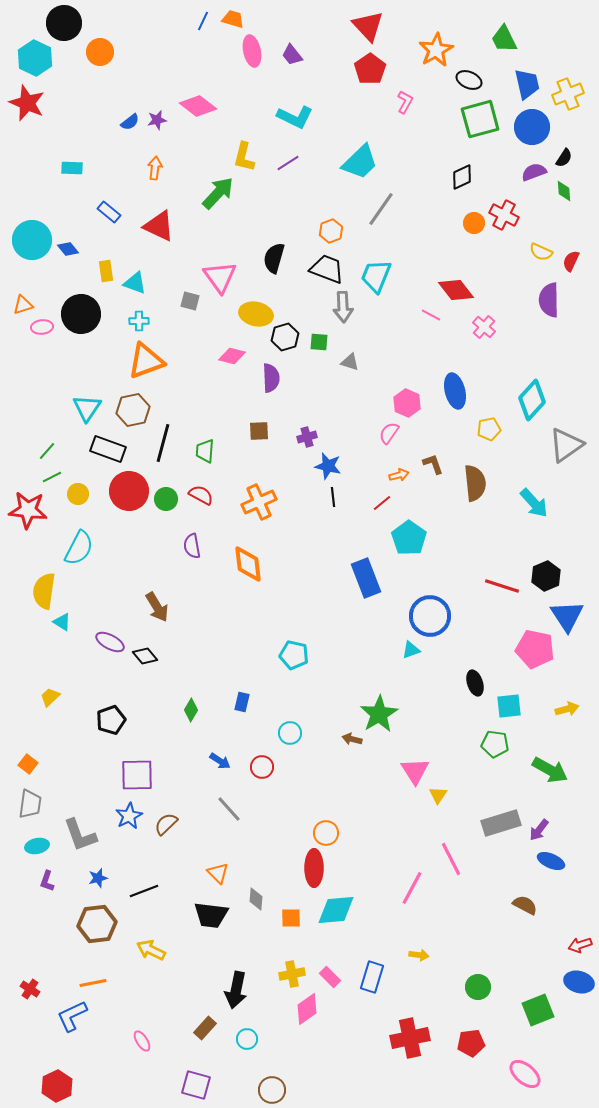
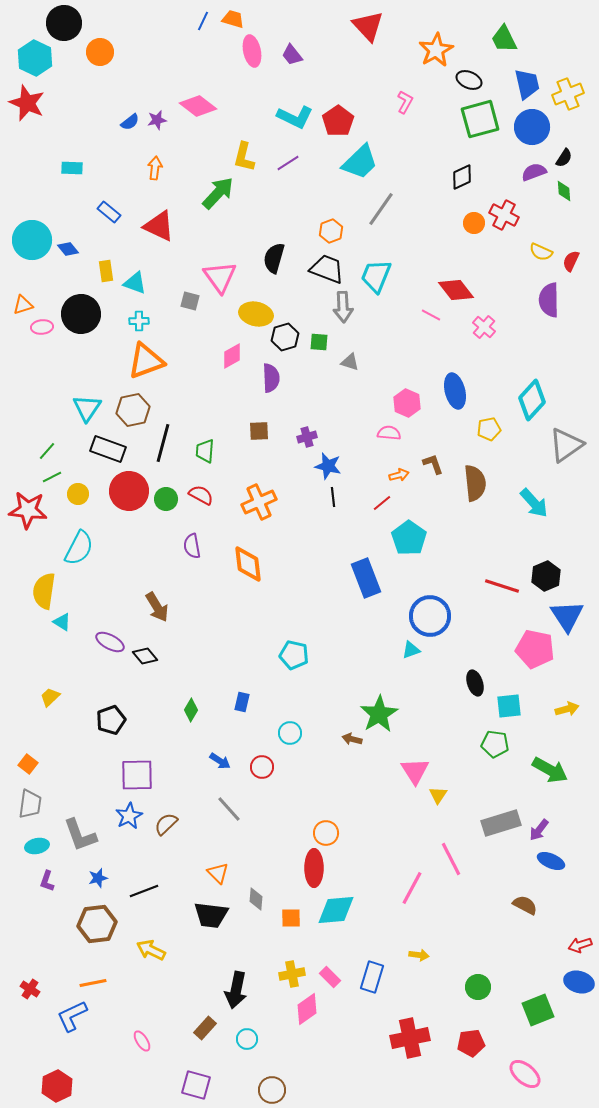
red pentagon at (370, 69): moved 32 px left, 52 px down
pink diamond at (232, 356): rotated 44 degrees counterclockwise
pink semicircle at (389, 433): rotated 60 degrees clockwise
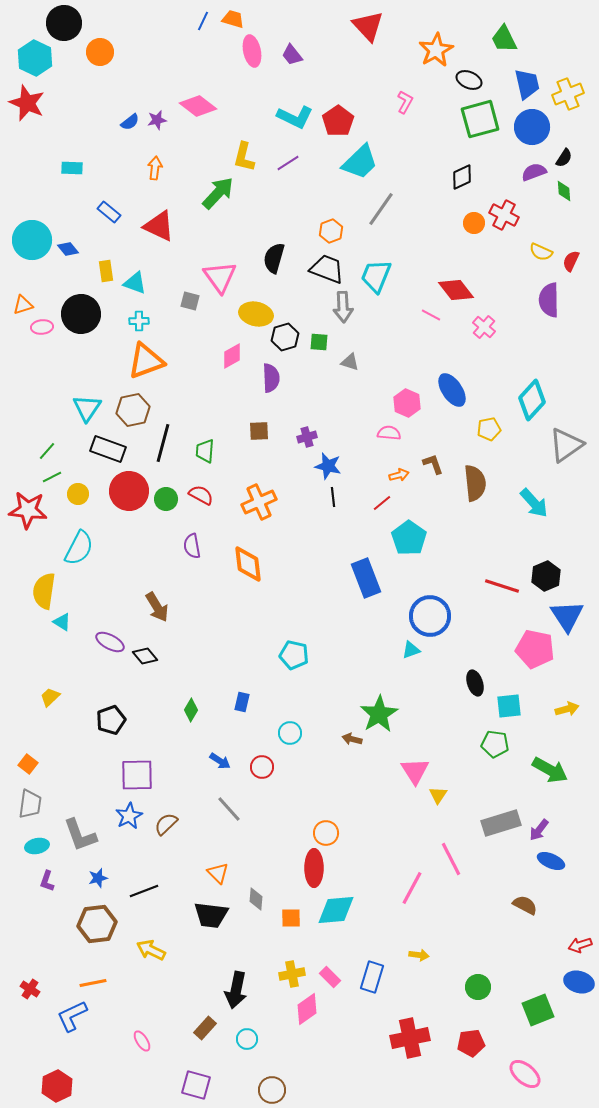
blue ellipse at (455, 391): moved 3 px left, 1 px up; rotated 20 degrees counterclockwise
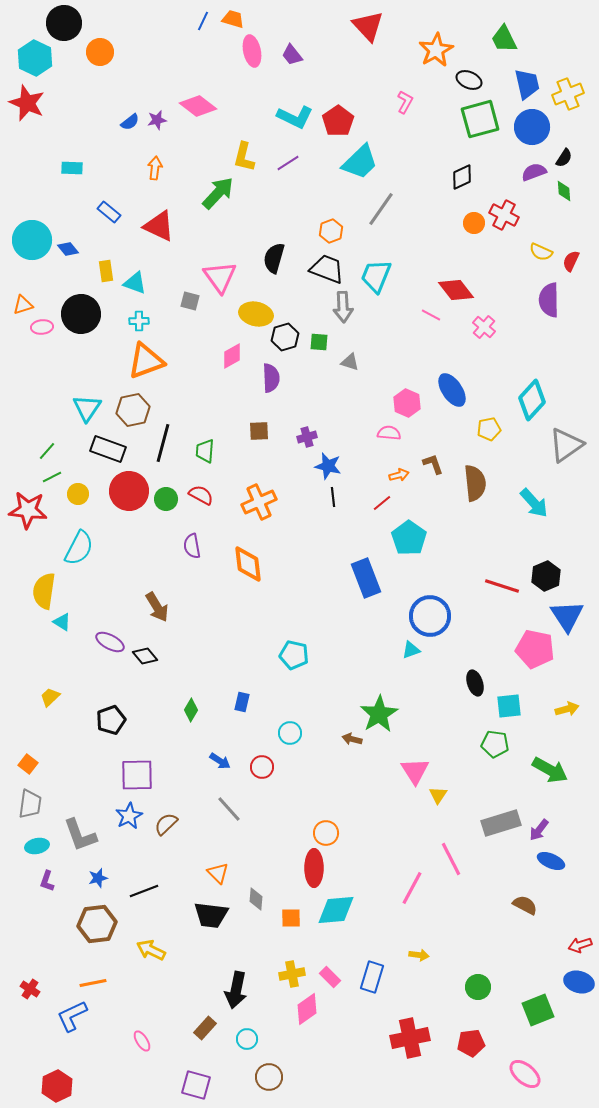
brown circle at (272, 1090): moved 3 px left, 13 px up
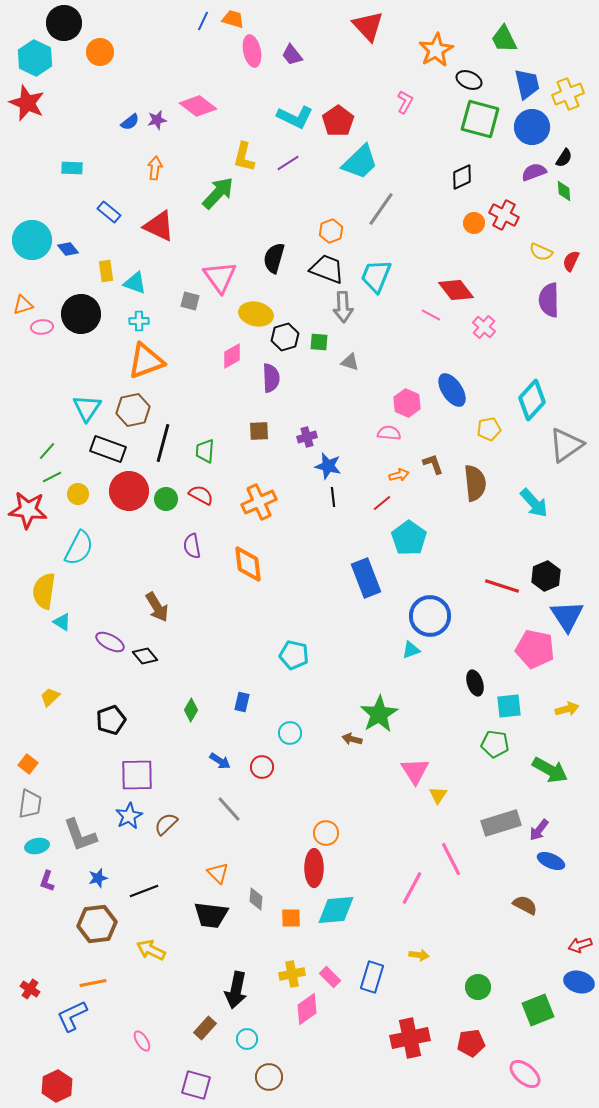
green square at (480, 119): rotated 30 degrees clockwise
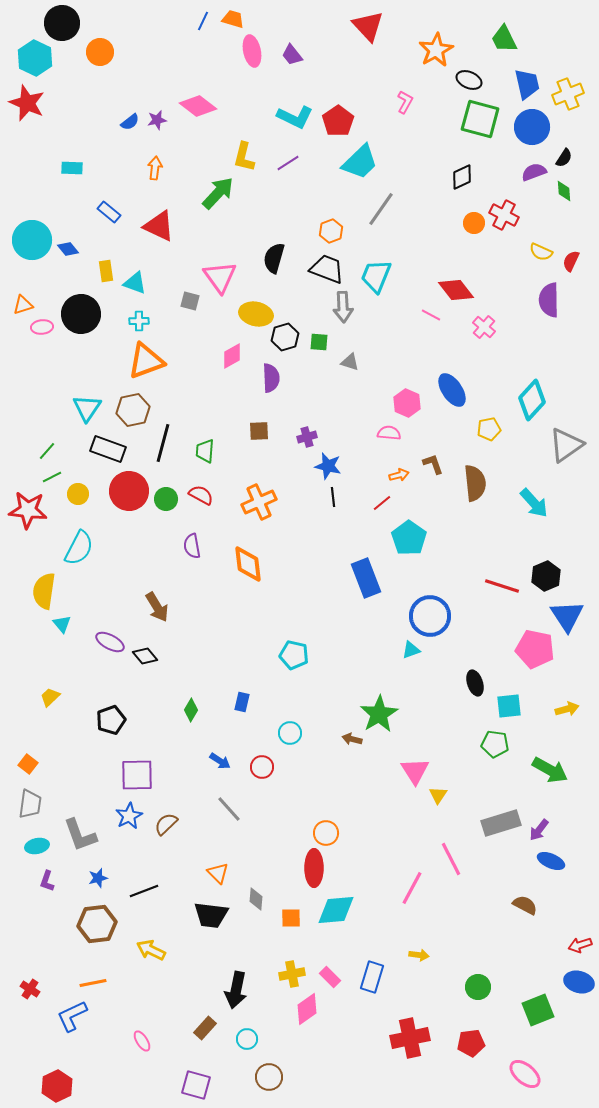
black circle at (64, 23): moved 2 px left
cyan triangle at (62, 622): moved 2 px down; rotated 18 degrees clockwise
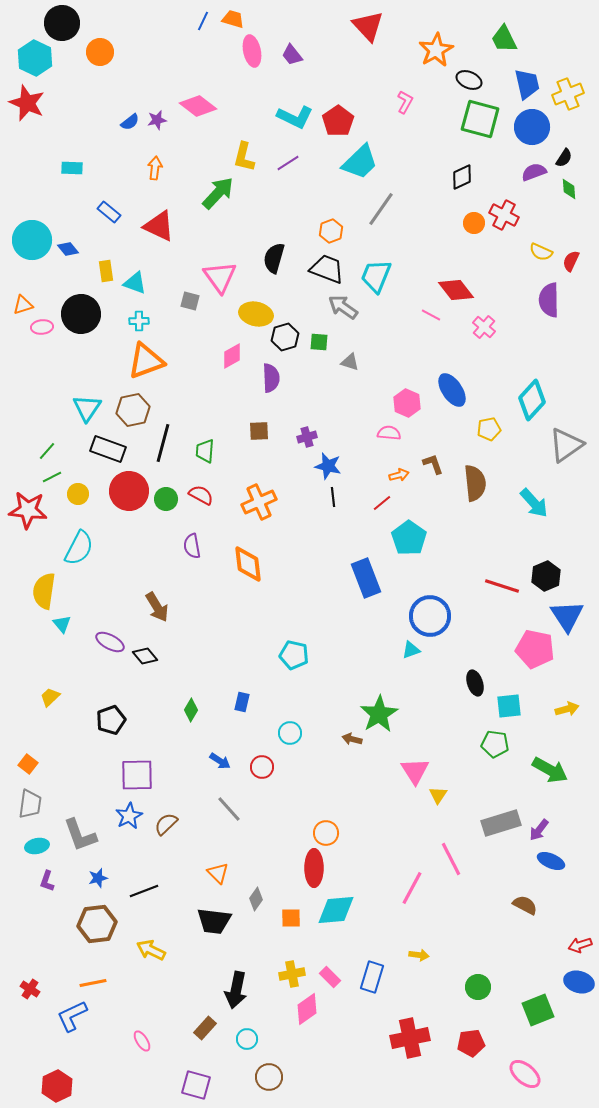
green diamond at (564, 191): moved 5 px right, 2 px up
gray arrow at (343, 307): rotated 128 degrees clockwise
gray diamond at (256, 899): rotated 30 degrees clockwise
black trapezoid at (211, 915): moved 3 px right, 6 px down
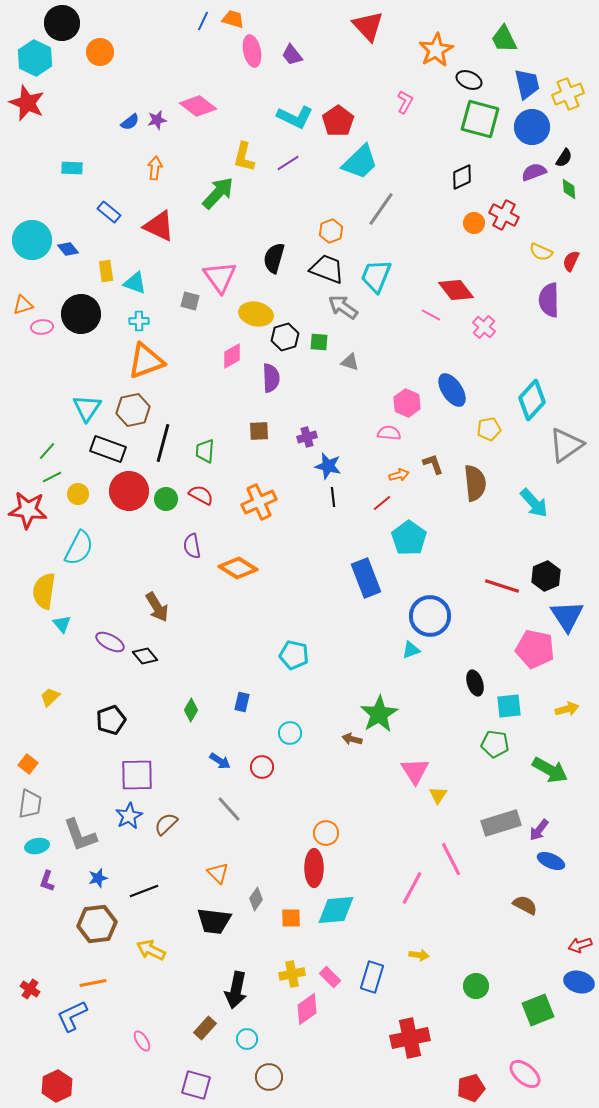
orange diamond at (248, 564): moved 10 px left, 4 px down; rotated 51 degrees counterclockwise
green circle at (478, 987): moved 2 px left, 1 px up
red pentagon at (471, 1043): moved 45 px down; rotated 8 degrees counterclockwise
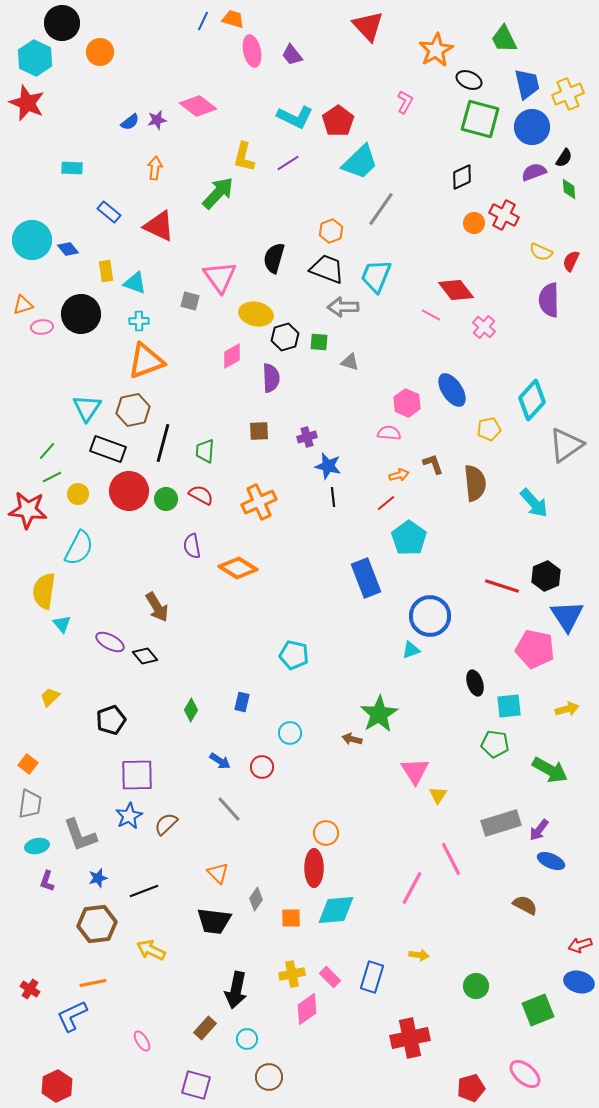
gray arrow at (343, 307): rotated 36 degrees counterclockwise
red line at (382, 503): moved 4 px right
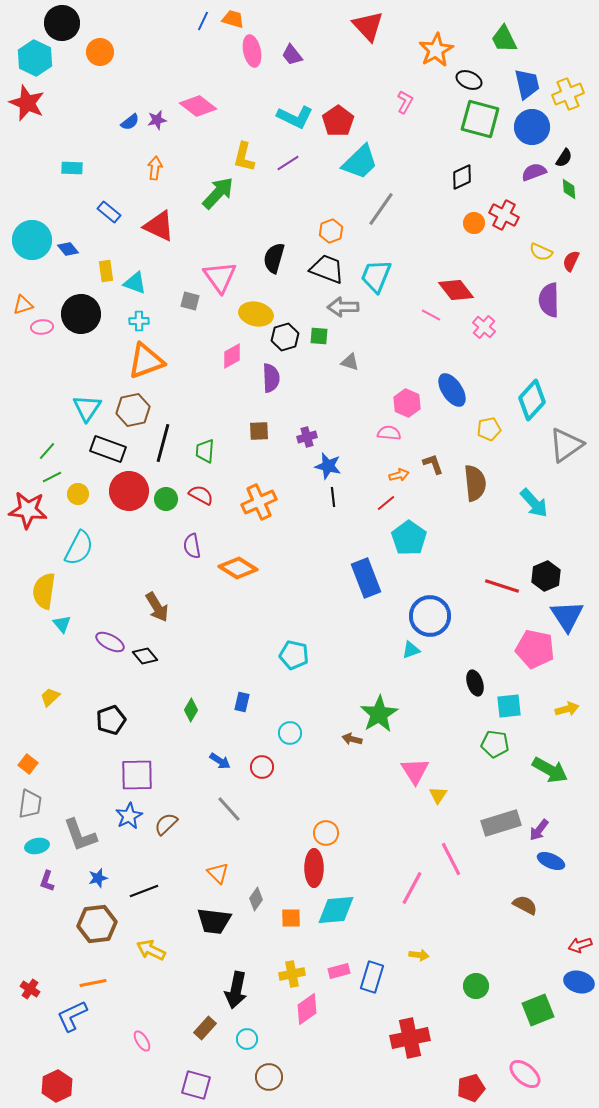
green square at (319, 342): moved 6 px up
pink rectangle at (330, 977): moved 9 px right, 6 px up; rotated 60 degrees counterclockwise
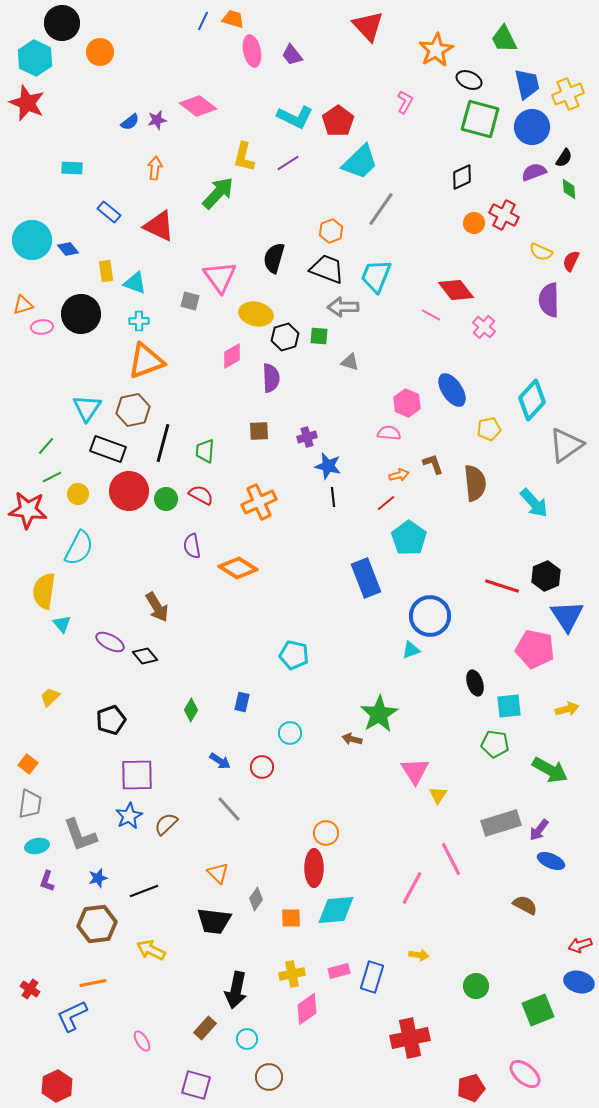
green line at (47, 451): moved 1 px left, 5 px up
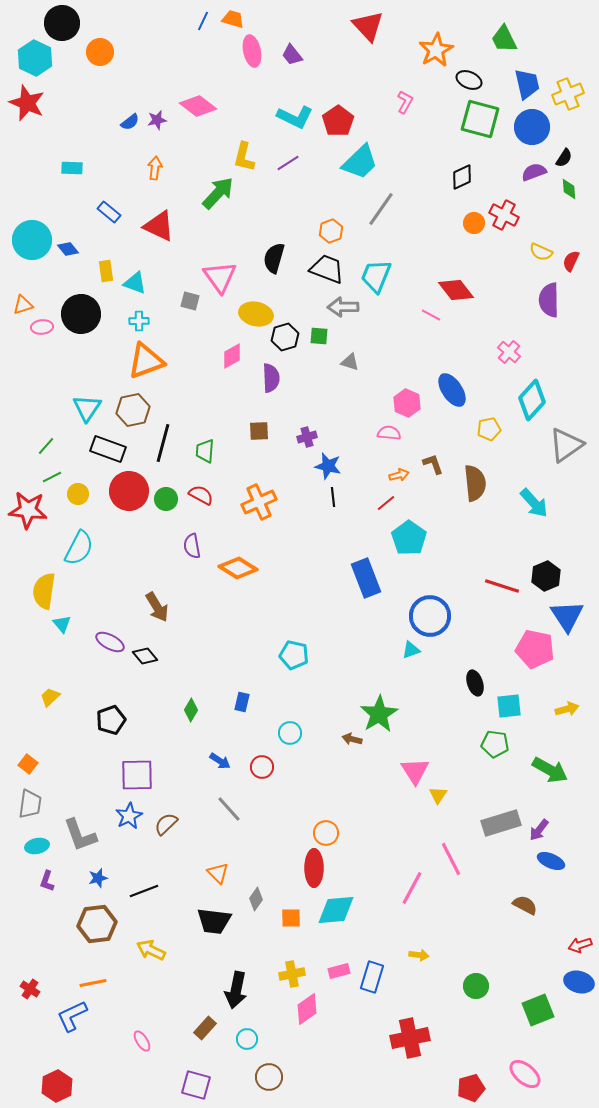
pink cross at (484, 327): moved 25 px right, 25 px down
